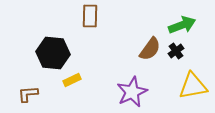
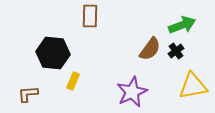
yellow rectangle: moved 1 px right, 1 px down; rotated 42 degrees counterclockwise
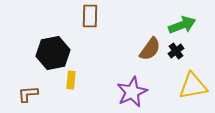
black hexagon: rotated 16 degrees counterclockwise
yellow rectangle: moved 2 px left, 1 px up; rotated 18 degrees counterclockwise
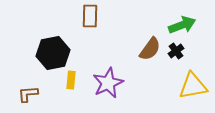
purple star: moved 24 px left, 9 px up
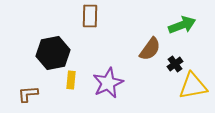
black cross: moved 1 px left, 13 px down
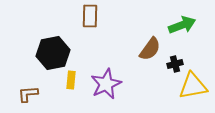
black cross: rotated 21 degrees clockwise
purple star: moved 2 px left, 1 px down
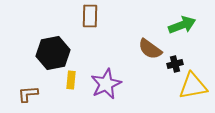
brown semicircle: rotated 90 degrees clockwise
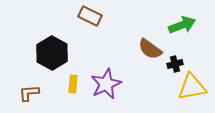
brown rectangle: rotated 65 degrees counterclockwise
black hexagon: moved 1 px left; rotated 20 degrees counterclockwise
yellow rectangle: moved 2 px right, 4 px down
yellow triangle: moved 1 px left, 1 px down
brown L-shape: moved 1 px right, 1 px up
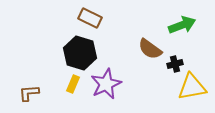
brown rectangle: moved 2 px down
black hexagon: moved 28 px right; rotated 12 degrees counterclockwise
yellow rectangle: rotated 18 degrees clockwise
